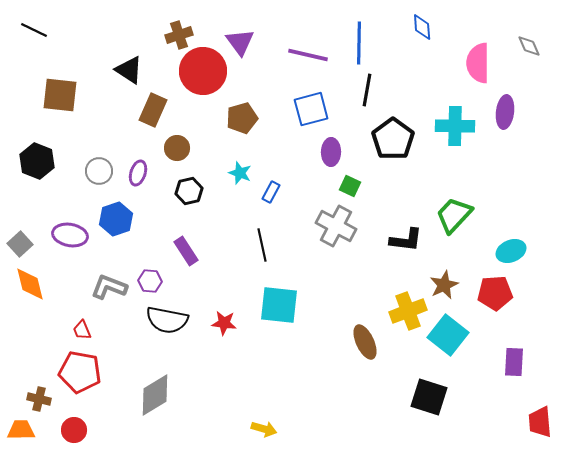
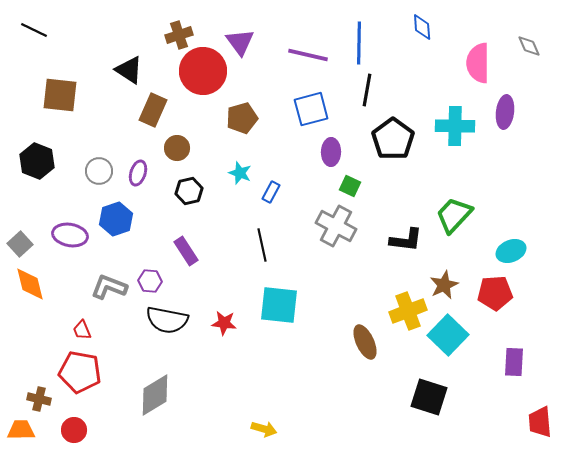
cyan square at (448, 335): rotated 6 degrees clockwise
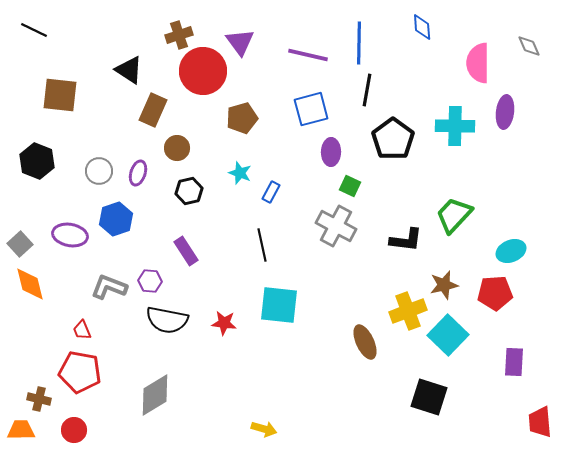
brown star at (444, 285): rotated 12 degrees clockwise
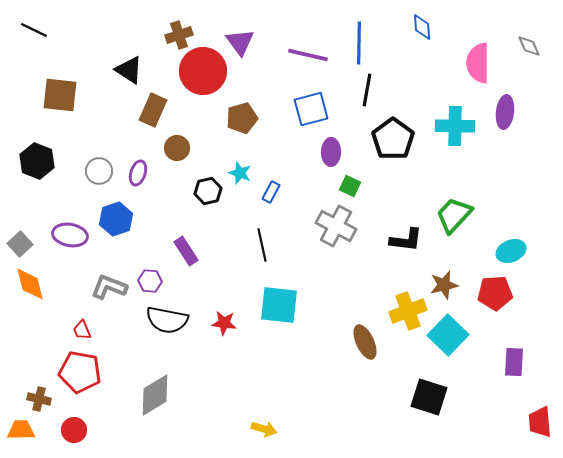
black hexagon at (189, 191): moved 19 px right
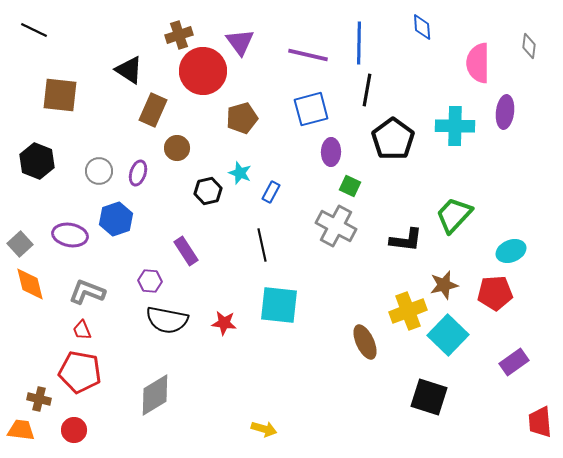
gray diamond at (529, 46): rotated 30 degrees clockwise
gray L-shape at (109, 287): moved 22 px left, 5 px down
purple rectangle at (514, 362): rotated 52 degrees clockwise
orange trapezoid at (21, 430): rotated 8 degrees clockwise
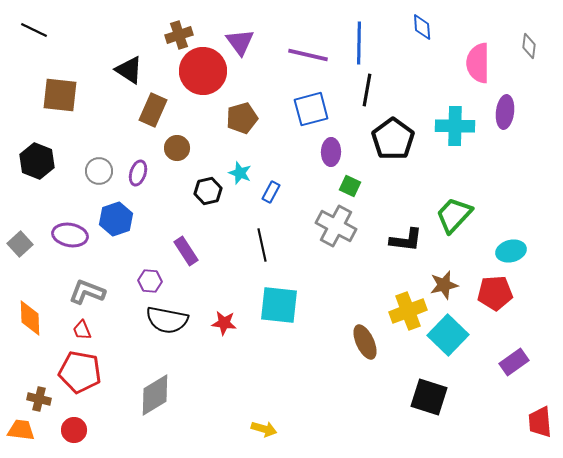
cyan ellipse at (511, 251): rotated 8 degrees clockwise
orange diamond at (30, 284): moved 34 px down; rotated 12 degrees clockwise
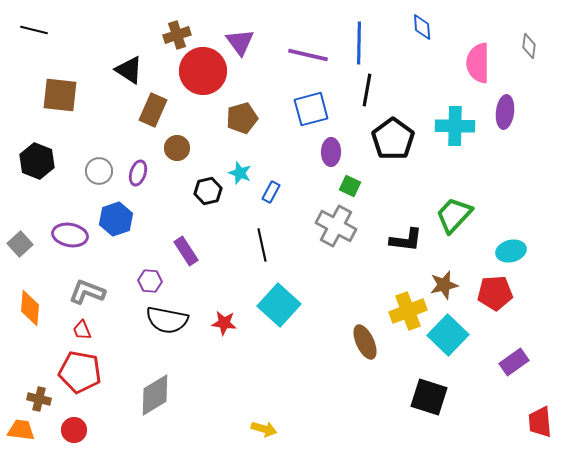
black line at (34, 30): rotated 12 degrees counterclockwise
brown cross at (179, 35): moved 2 px left
cyan square at (279, 305): rotated 36 degrees clockwise
orange diamond at (30, 318): moved 10 px up; rotated 6 degrees clockwise
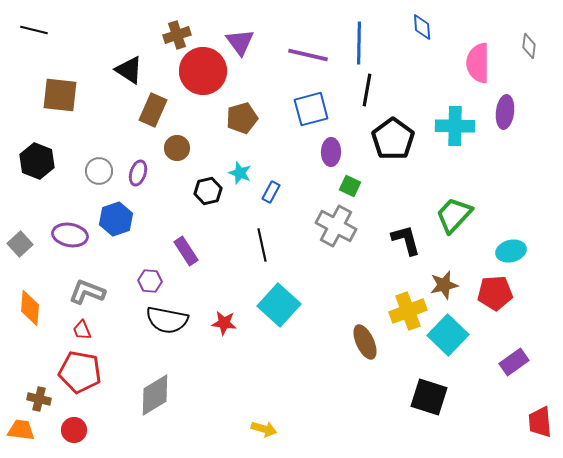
black L-shape at (406, 240): rotated 112 degrees counterclockwise
